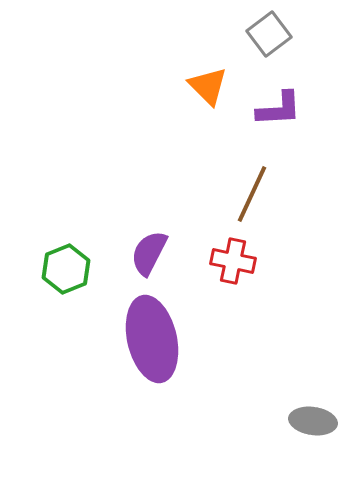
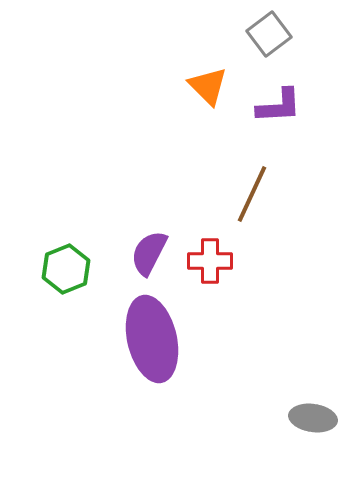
purple L-shape: moved 3 px up
red cross: moved 23 px left; rotated 12 degrees counterclockwise
gray ellipse: moved 3 px up
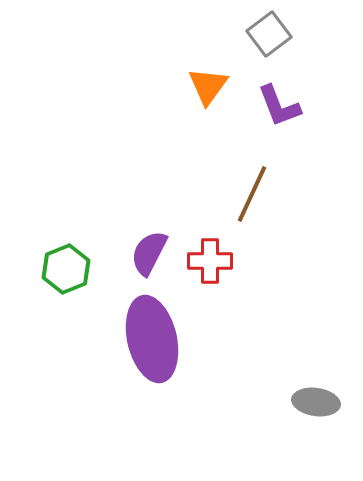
orange triangle: rotated 21 degrees clockwise
purple L-shape: rotated 72 degrees clockwise
gray ellipse: moved 3 px right, 16 px up
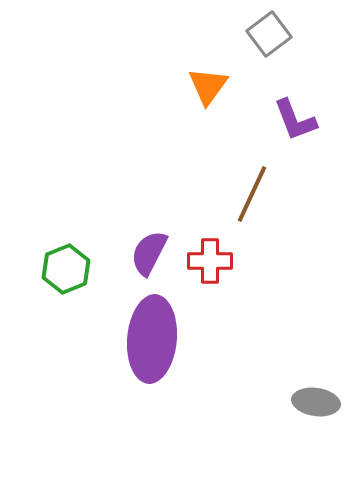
purple L-shape: moved 16 px right, 14 px down
purple ellipse: rotated 18 degrees clockwise
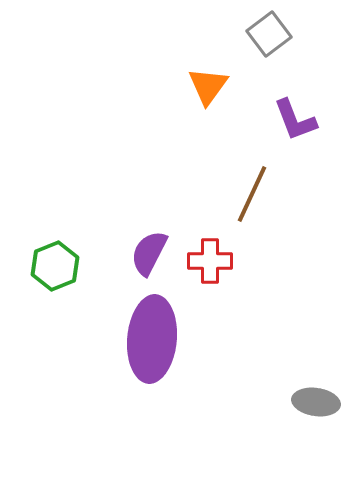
green hexagon: moved 11 px left, 3 px up
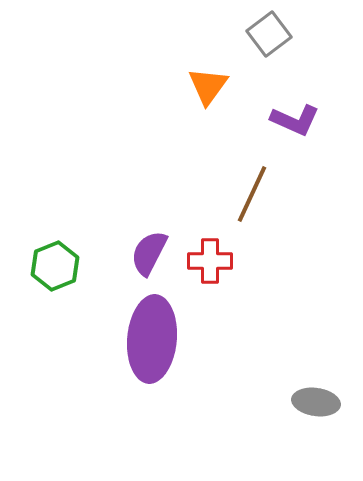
purple L-shape: rotated 45 degrees counterclockwise
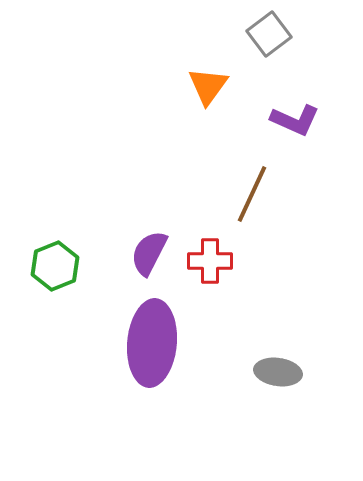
purple ellipse: moved 4 px down
gray ellipse: moved 38 px left, 30 px up
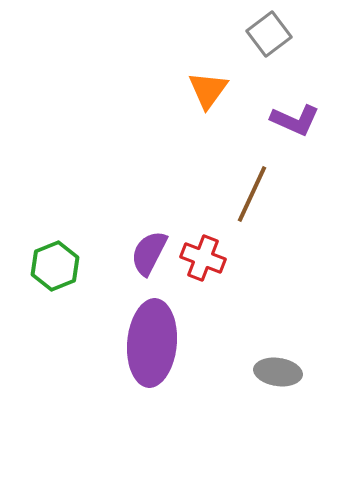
orange triangle: moved 4 px down
red cross: moved 7 px left, 3 px up; rotated 21 degrees clockwise
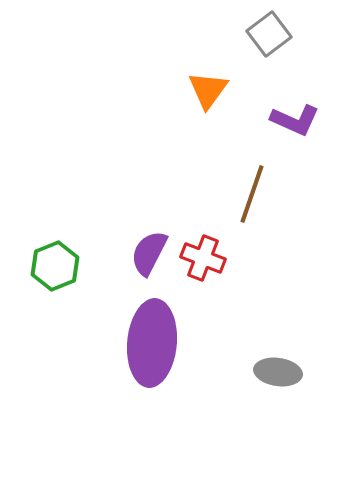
brown line: rotated 6 degrees counterclockwise
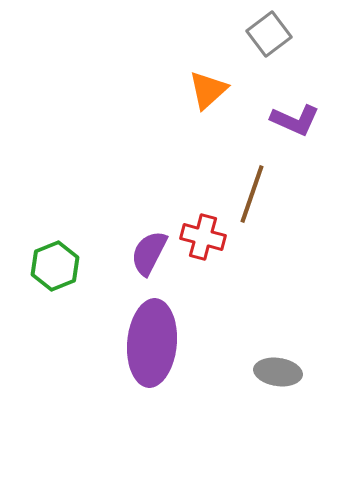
orange triangle: rotated 12 degrees clockwise
red cross: moved 21 px up; rotated 6 degrees counterclockwise
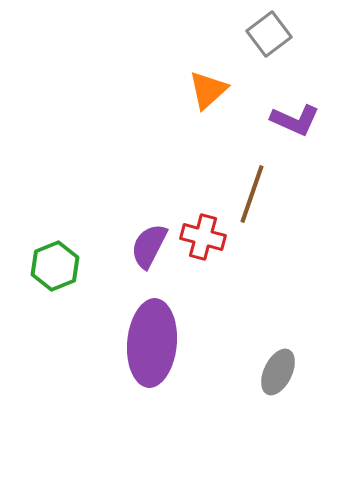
purple semicircle: moved 7 px up
gray ellipse: rotated 72 degrees counterclockwise
